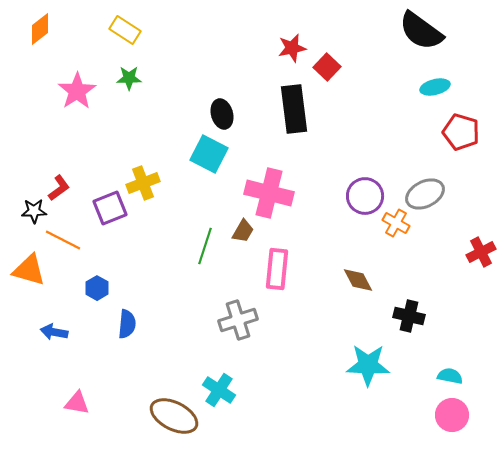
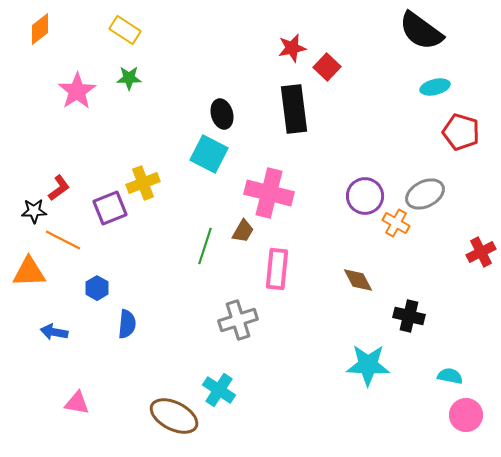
orange triangle: moved 2 px down; rotated 18 degrees counterclockwise
pink circle: moved 14 px right
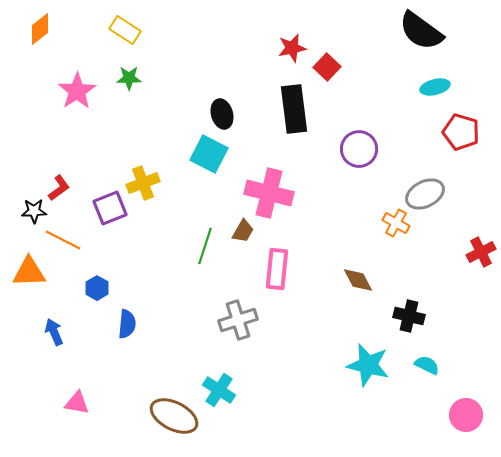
purple circle: moved 6 px left, 47 px up
blue arrow: rotated 56 degrees clockwise
cyan star: rotated 12 degrees clockwise
cyan semicircle: moved 23 px left, 11 px up; rotated 15 degrees clockwise
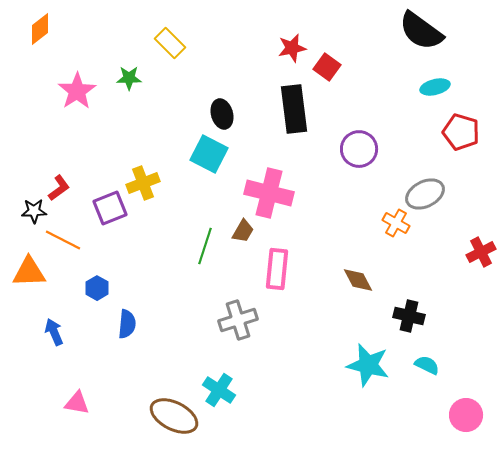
yellow rectangle: moved 45 px right, 13 px down; rotated 12 degrees clockwise
red square: rotated 8 degrees counterclockwise
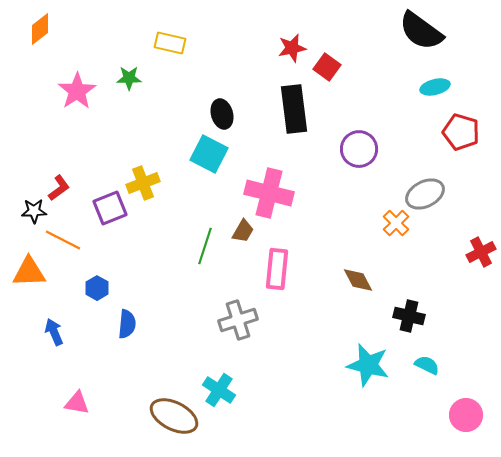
yellow rectangle: rotated 32 degrees counterclockwise
orange cross: rotated 16 degrees clockwise
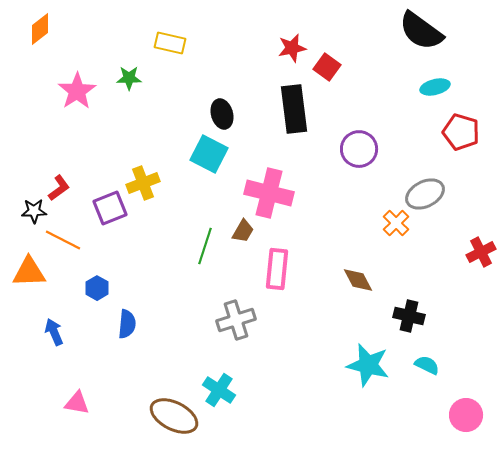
gray cross: moved 2 px left
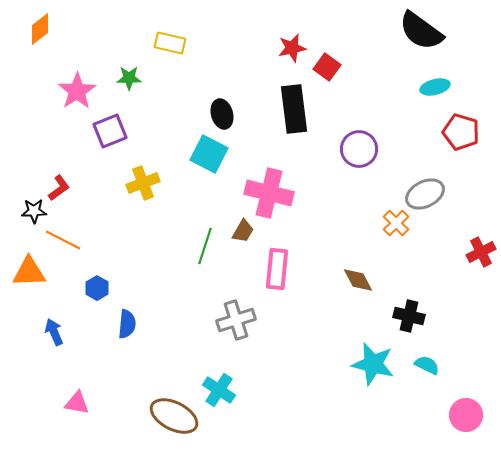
purple square: moved 77 px up
cyan star: moved 5 px right, 1 px up
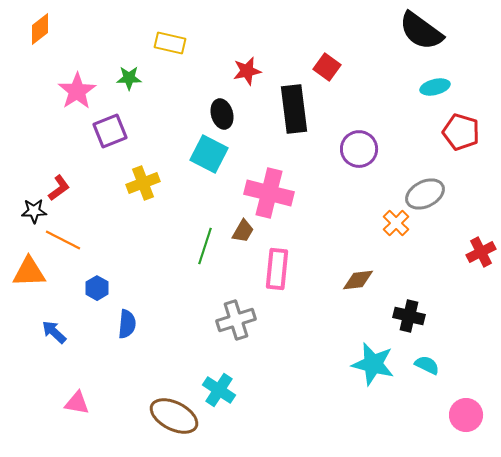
red star: moved 45 px left, 23 px down
brown diamond: rotated 68 degrees counterclockwise
blue arrow: rotated 24 degrees counterclockwise
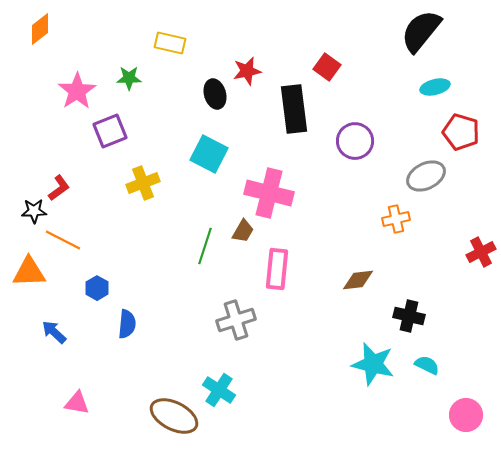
black semicircle: rotated 93 degrees clockwise
black ellipse: moved 7 px left, 20 px up
purple circle: moved 4 px left, 8 px up
gray ellipse: moved 1 px right, 18 px up
orange cross: moved 4 px up; rotated 32 degrees clockwise
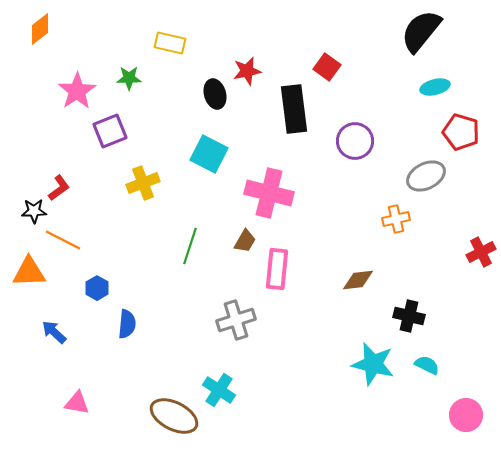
brown trapezoid: moved 2 px right, 10 px down
green line: moved 15 px left
